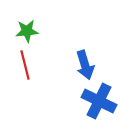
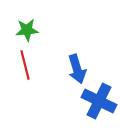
green star: moved 1 px up
blue arrow: moved 8 px left, 4 px down
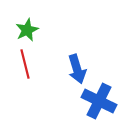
green star: rotated 20 degrees counterclockwise
red line: moved 1 px up
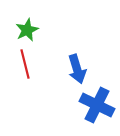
blue cross: moved 2 px left, 4 px down
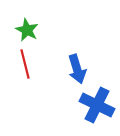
green star: rotated 20 degrees counterclockwise
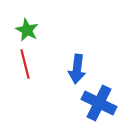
blue arrow: rotated 24 degrees clockwise
blue cross: moved 2 px right, 2 px up
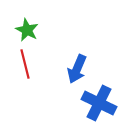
blue arrow: rotated 16 degrees clockwise
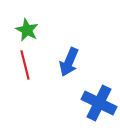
red line: moved 1 px down
blue arrow: moved 8 px left, 7 px up
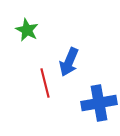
red line: moved 20 px right, 18 px down
blue cross: rotated 36 degrees counterclockwise
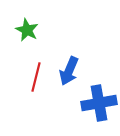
blue arrow: moved 9 px down
red line: moved 9 px left, 6 px up; rotated 28 degrees clockwise
